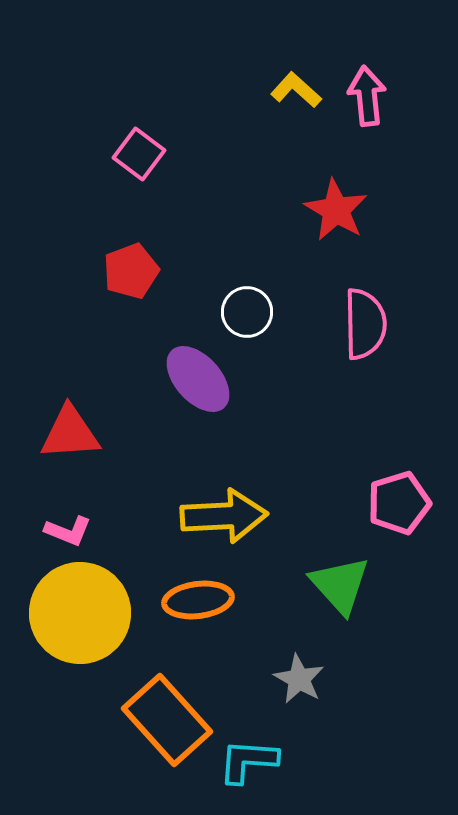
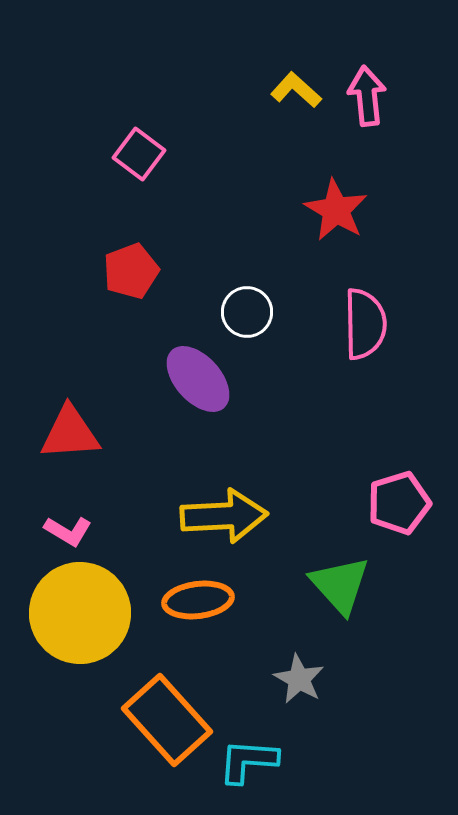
pink L-shape: rotated 9 degrees clockwise
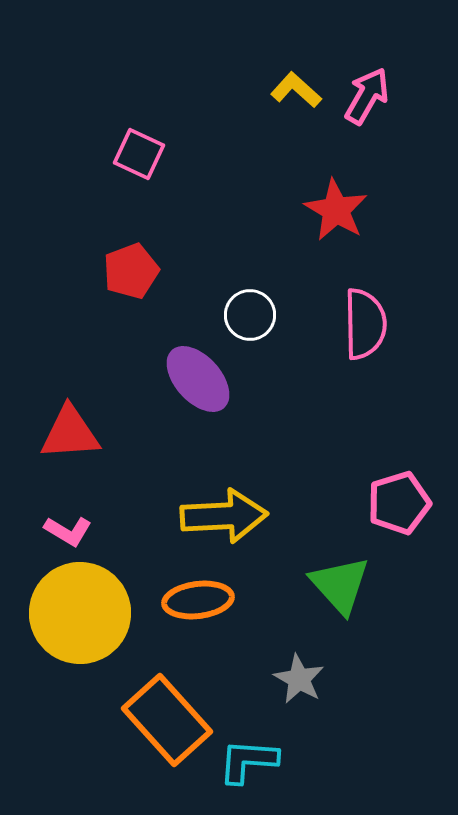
pink arrow: rotated 36 degrees clockwise
pink square: rotated 12 degrees counterclockwise
white circle: moved 3 px right, 3 px down
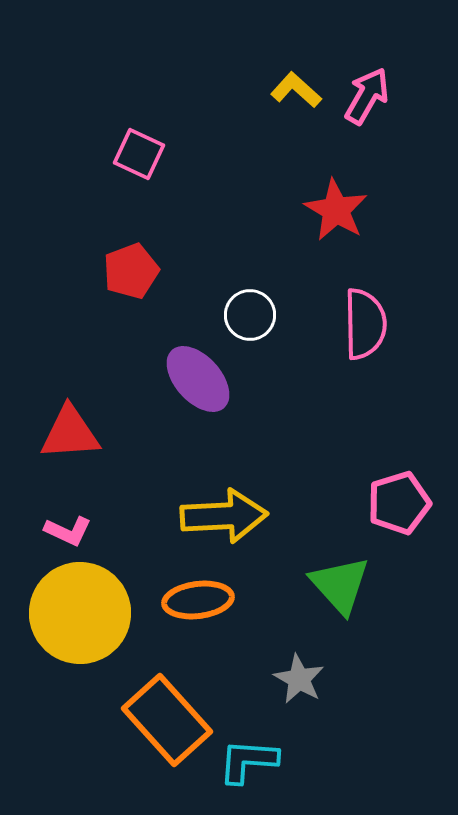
pink L-shape: rotated 6 degrees counterclockwise
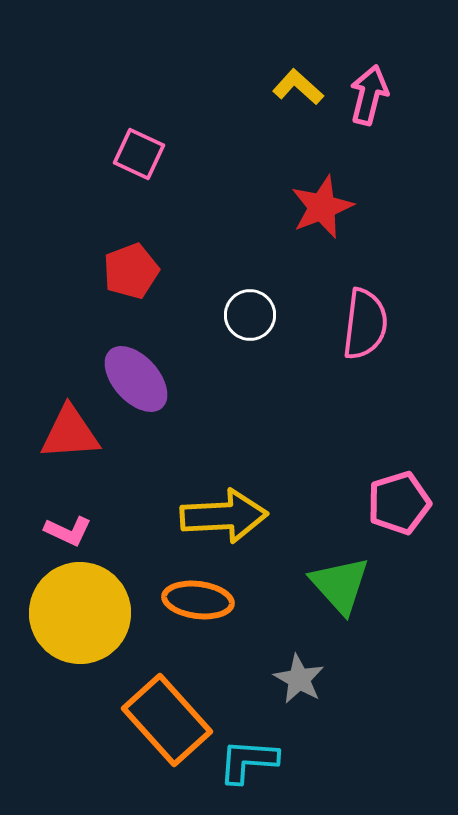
yellow L-shape: moved 2 px right, 3 px up
pink arrow: moved 2 px right, 1 px up; rotated 16 degrees counterclockwise
red star: moved 14 px left, 3 px up; rotated 20 degrees clockwise
pink semicircle: rotated 8 degrees clockwise
purple ellipse: moved 62 px left
orange ellipse: rotated 14 degrees clockwise
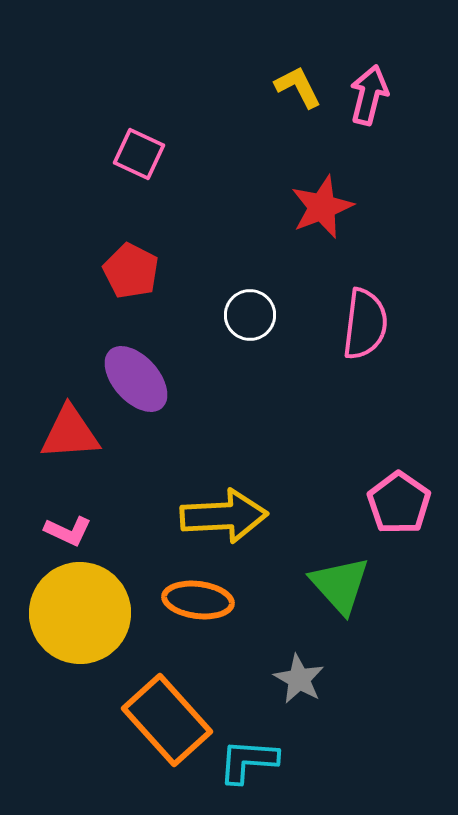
yellow L-shape: rotated 21 degrees clockwise
red pentagon: rotated 24 degrees counterclockwise
pink pentagon: rotated 20 degrees counterclockwise
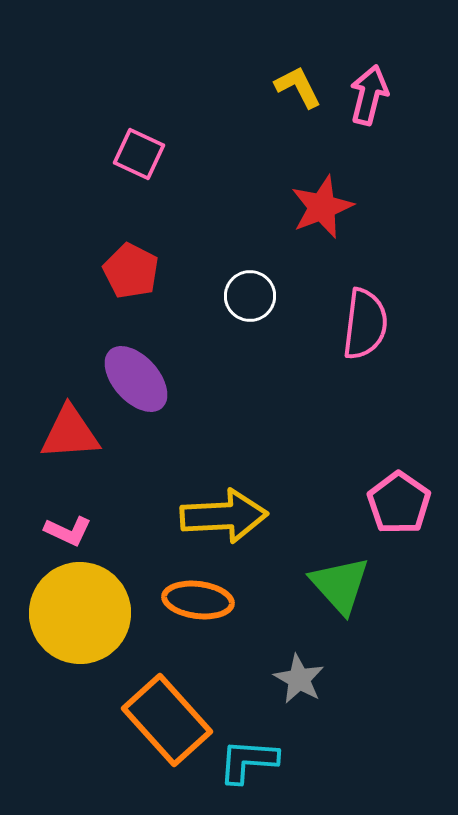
white circle: moved 19 px up
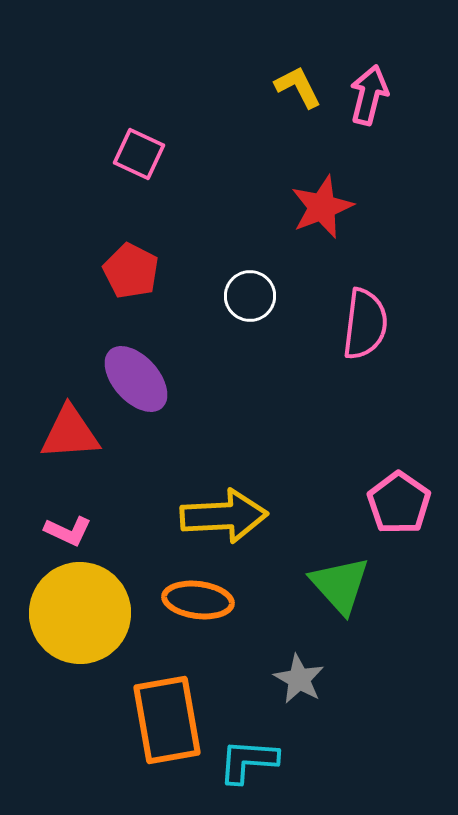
orange rectangle: rotated 32 degrees clockwise
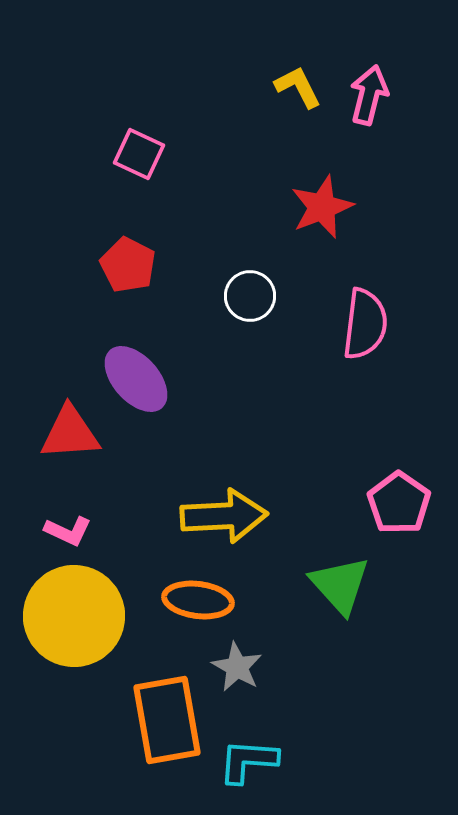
red pentagon: moved 3 px left, 6 px up
yellow circle: moved 6 px left, 3 px down
gray star: moved 62 px left, 12 px up
